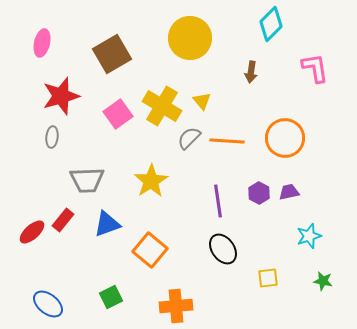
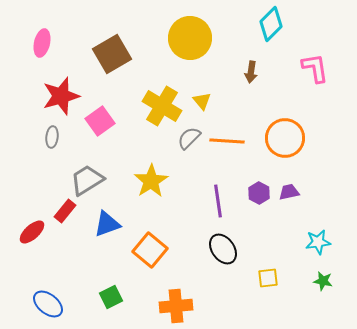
pink square: moved 18 px left, 7 px down
gray trapezoid: rotated 150 degrees clockwise
red rectangle: moved 2 px right, 9 px up
cyan star: moved 9 px right, 6 px down; rotated 10 degrees clockwise
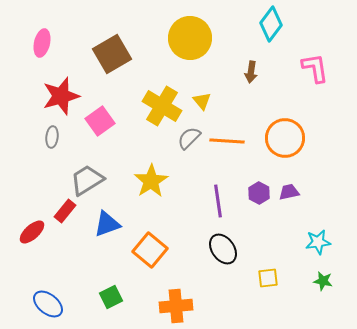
cyan diamond: rotated 8 degrees counterclockwise
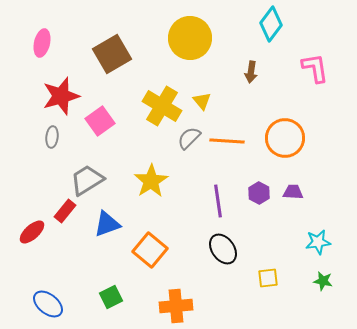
purple trapezoid: moved 4 px right; rotated 15 degrees clockwise
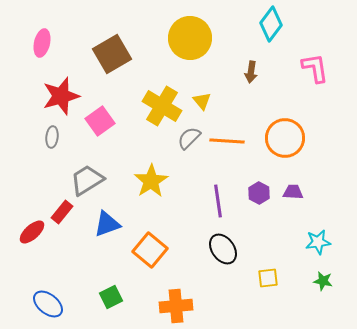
red rectangle: moved 3 px left, 1 px down
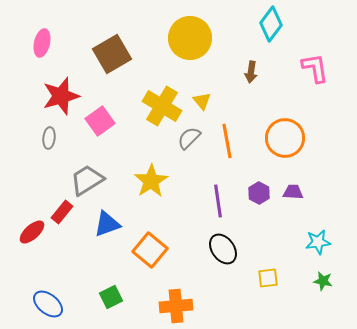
gray ellipse: moved 3 px left, 1 px down
orange line: rotated 76 degrees clockwise
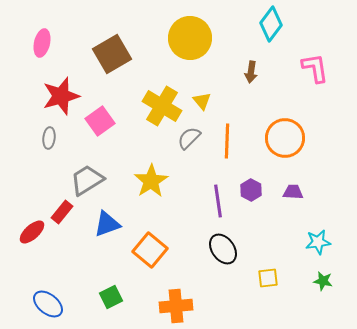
orange line: rotated 12 degrees clockwise
purple hexagon: moved 8 px left, 3 px up
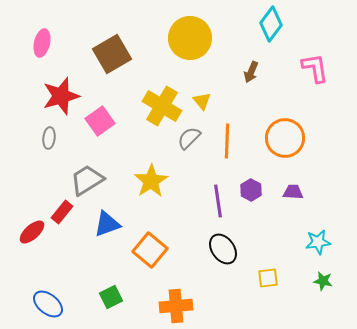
brown arrow: rotated 15 degrees clockwise
